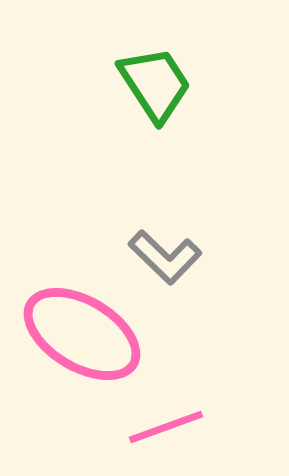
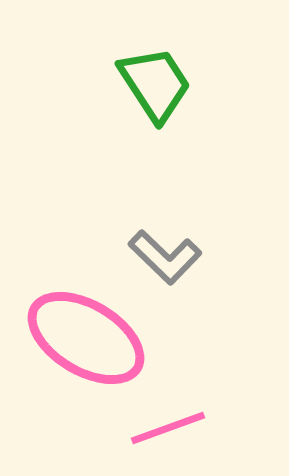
pink ellipse: moved 4 px right, 4 px down
pink line: moved 2 px right, 1 px down
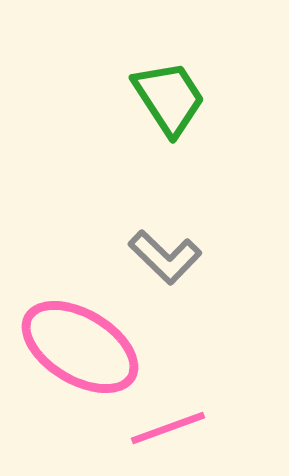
green trapezoid: moved 14 px right, 14 px down
pink ellipse: moved 6 px left, 9 px down
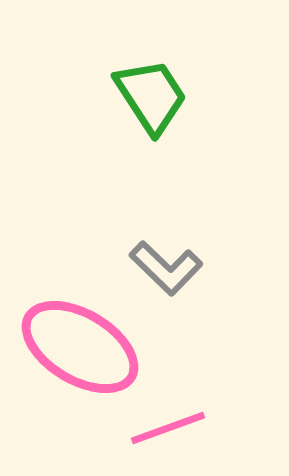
green trapezoid: moved 18 px left, 2 px up
gray L-shape: moved 1 px right, 11 px down
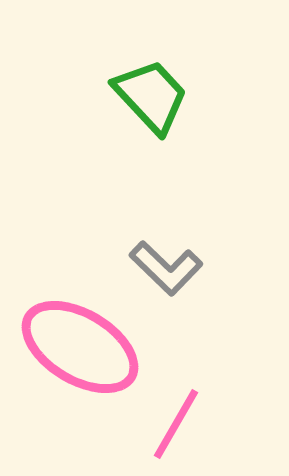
green trapezoid: rotated 10 degrees counterclockwise
pink line: moved 8 px right, 4 px up; rotated 40 degrees counterclockwise
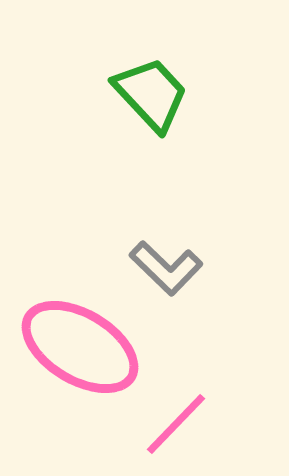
green trapezoid: moved 2 px up
pink line: rotated 14 degrees clockwise
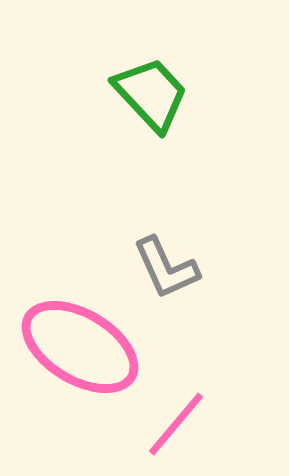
gray L-shape: rotated 22 degrees clockwise
pink line: rotated 4 degrees counterclockwise
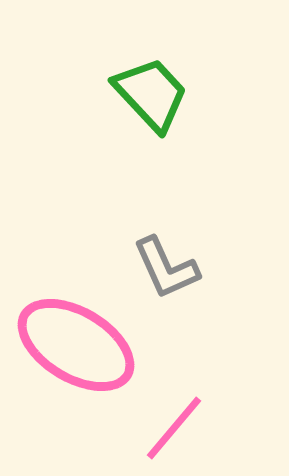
pink ellipse: moved 4 px left, 2 px up
pink line: moved 2 px left, 4 px down
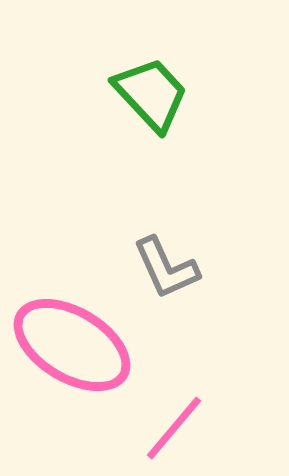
pink ellipse: moved 4 px left
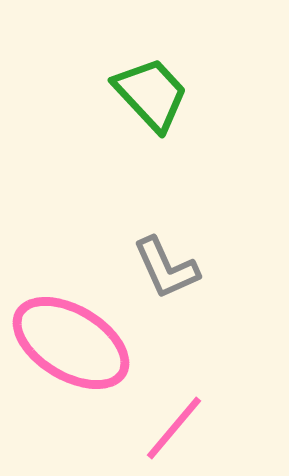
pink ellipse: moved 1 px left, 2 px up
